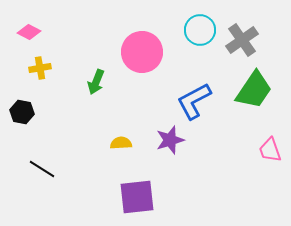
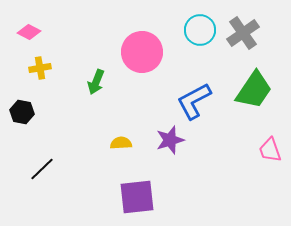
gray cross: moved 1 px right, 7 px up
black line: rotated 76 degrees counterclockwise
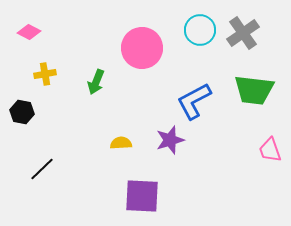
pink circle: moved 4 px up
yellow cross: moved 5 px right, 6 px down
green trapezoid: rotated 63 degrees clockwise
purple square: moved 5 px right, 1 px up; rotated 9 degrees clockwise
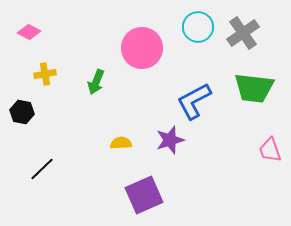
cyan circle: moved 2 px left, 3 px up
green trapezoid: moved 2 px up
purple square: moved 2 px right, 1 px up; rotated 27 degrees counterclockwise
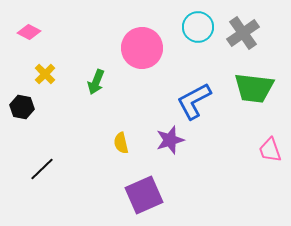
yellow cross: rotated 35 degrees counterclockwise
black hexagon: moved 5 px up
yellow semicircle: rotated 100 degrees counterclockwise
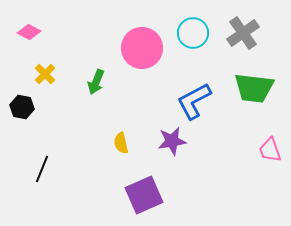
cyan circle: moved 5 px left, 6 px down
purple star: moved 2 px right, 1 px down; rotated 8 degrees clockwise
black line: rotated 24 degrees counterclockwise
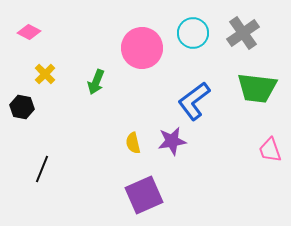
green trapezoid: moved 3 px right
blue L-shape: rotated 9 degrees counterclockwise
yellow semicircle: moved 12 px right
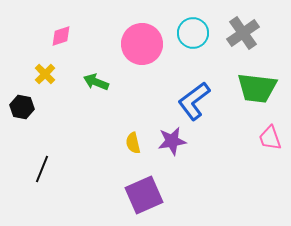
pink diamond: moved 32 px right, 4 px down; rotated 45 degrees counterclockwise
pink circle: moved 4 px up
green arrow: rotated 90 degrees clockwise
pink trapezoid: moved 12 px up
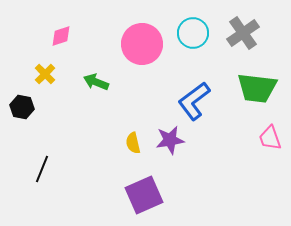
purple star: moved 2 px left, 1 px up
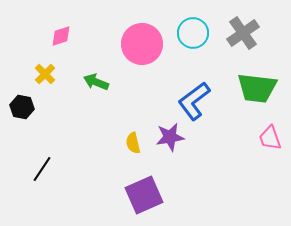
purple star: moved 3 px up
black line: rotated 12 degrees clockwise
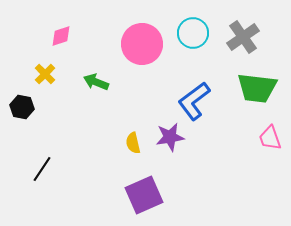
gray cross: moved 4 px down
